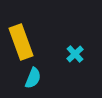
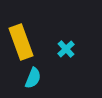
cyan cross: moved 9 px left, 5 px up
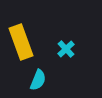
cyan semicircle: moved 5 px right, 2 px down
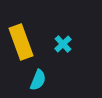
cyan cross: moved 3 px left, 5 px up
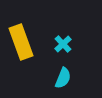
cyan semicircle: moved 25 px right, 2 px up
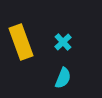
cyan cross: moved 2 px up
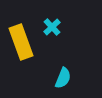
cyan cross: moved 11 px left, 15 px up
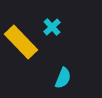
yellow rectangle: rotated 24 degrees counterclockwise
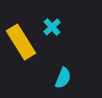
yellow rectangle: rotated 12 degrees clockwise
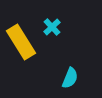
cyan semicircle: moved 7 px right
